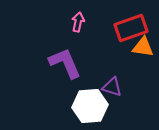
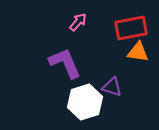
pink arrow: rotated 30 degrees clockwise
red rectangle: rotated 8 degrees clockwise
orange triangle: moved 5 px left, 5 px down
white hexagon: moved 5 px left, 4 px up; rotated 12 degrees counterclockwise
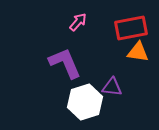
purple triangle: rotated 10 degrees counterclockwise
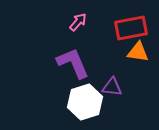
purple L-shape: moved 8 px right
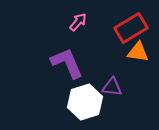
red rectangle: rotated 20 degrees counterclockwise
purple L-shape: moved 6 px left
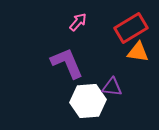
white hexagon: moved 3 px right, 1 px up; rotated 12 degrees clockwise
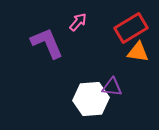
purple L-shape: moved 20 px left, 20 px up
white hexagon: moved 3 px right, 2 px up
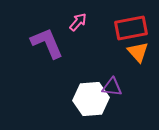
red rectangle: rotated 20 degrees clockwise
orange triangle: rotated 40 degrees clockwise
